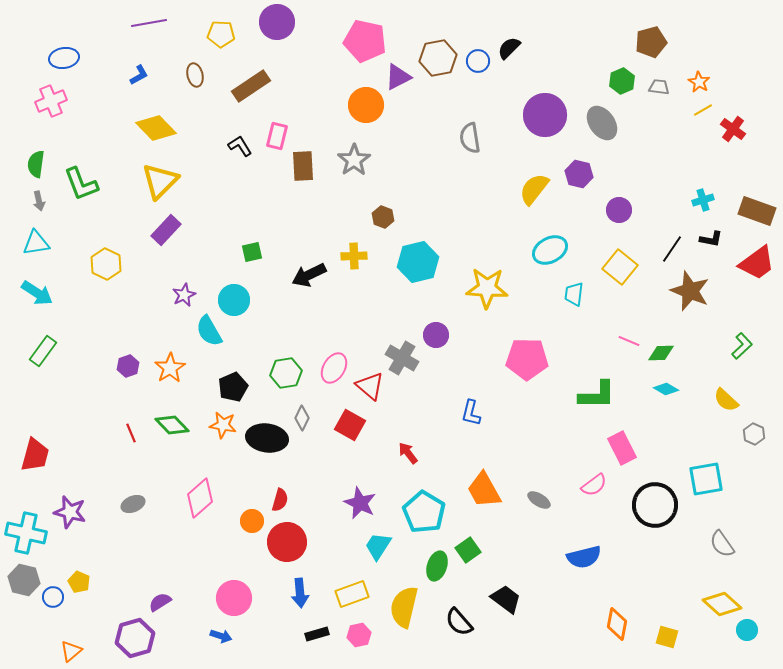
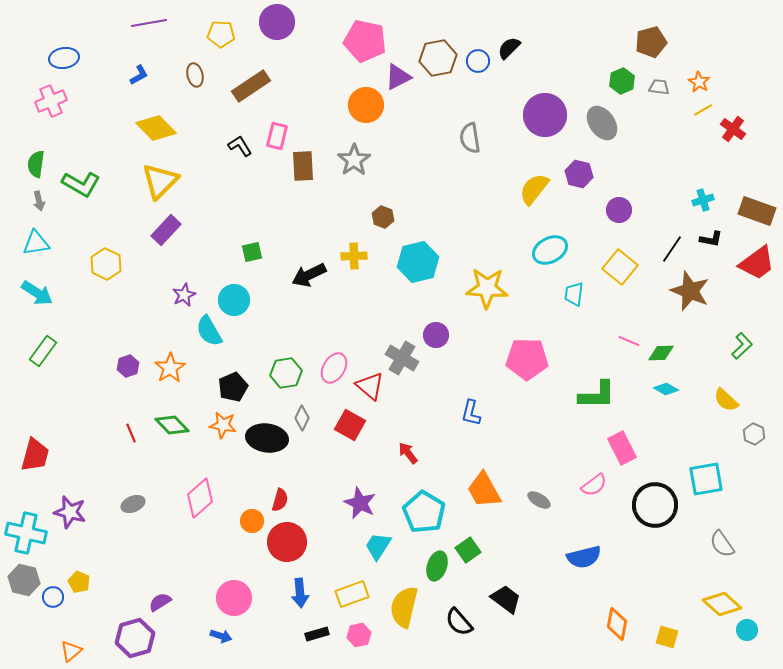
green L-shape at (81, 184): rotated 39 degrees counterclockwise
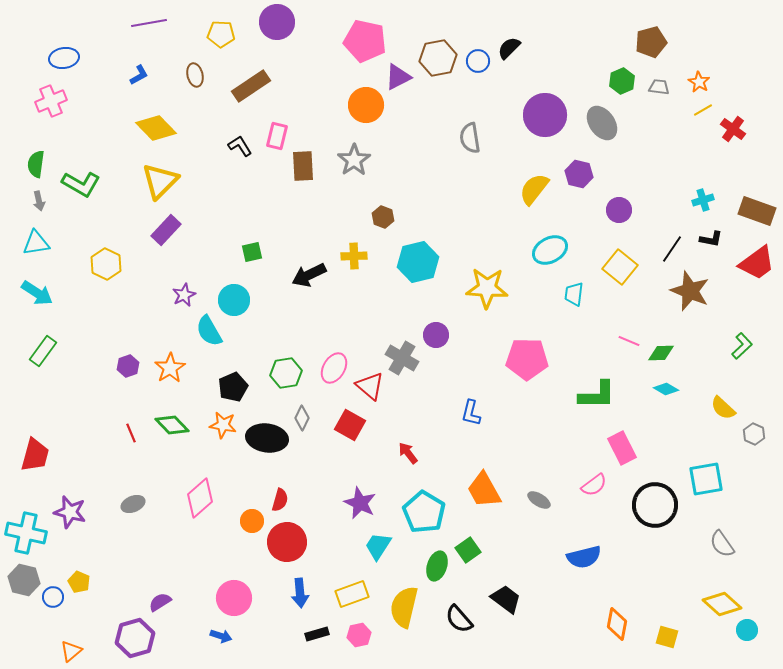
yellow semicircle at (726, 400): moved 3 px left, 8 px down
black semicircle at (459, 622): moved 3 px up
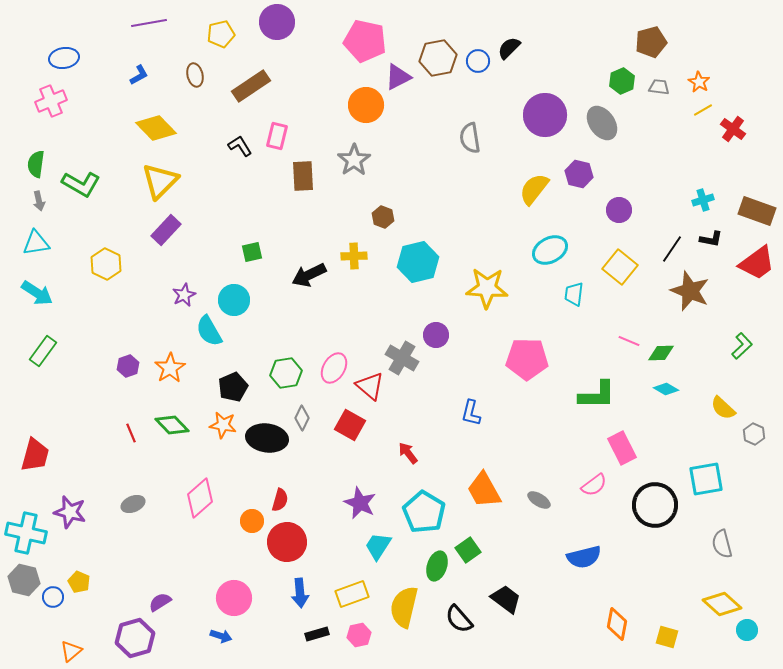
yellow pentagon at (221, 34): rotated 16 degrees counterclockwise
brown rectangle at (303, 166): moved 10 px down
gray semicircle at (722, 544): rotated 20 degrees clockwise
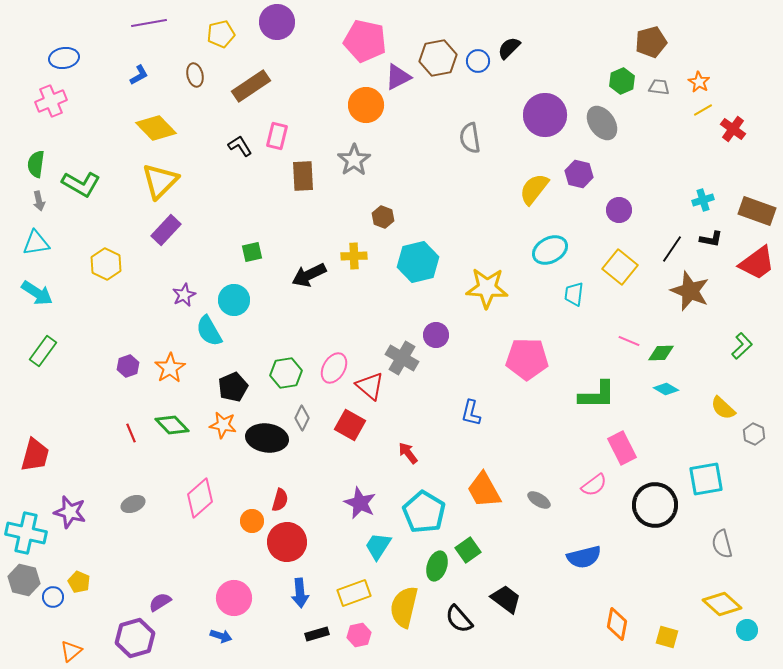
yellow rectangle at (352, 594): moved 2 px right, 1 px up
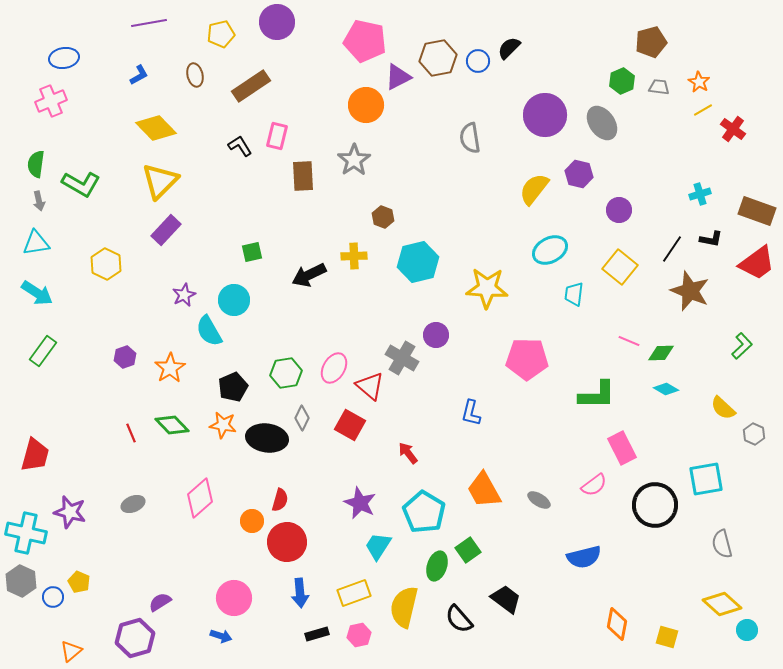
cyan cross at (703, 200): moved 3 px left, 6 px up
purple hexagon at (128, 366): moved 3 px left, 9 px up
gray hexagon at (24, 580): moved 3 px left, 1 px down; rotated 12 degrees clockwise
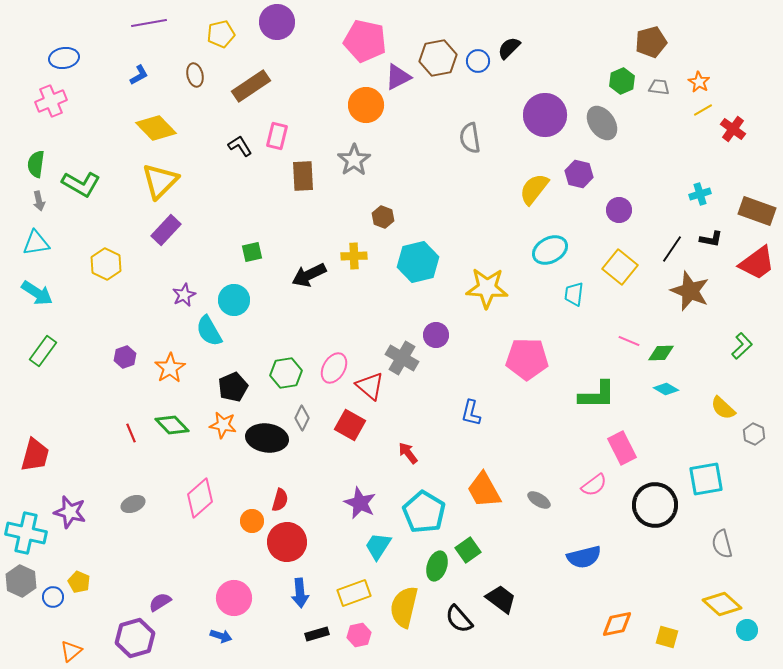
black trapezoid at (506, 599): moved 5 px left
orange diamond at (617, 624): rotated 68 degrees clockwise
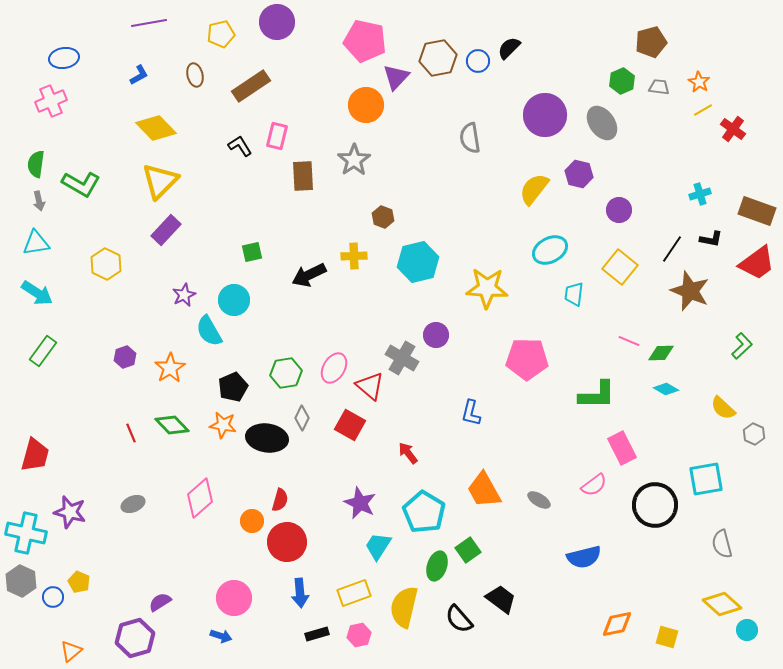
purple triangle at (398, 77): moved 2 px left; rotated 20 degrees counterclockwise
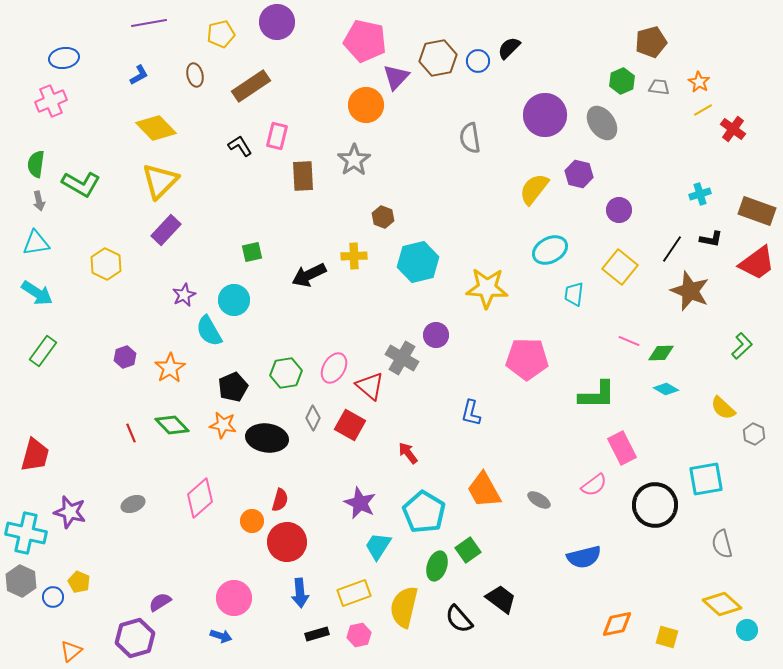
gray diamond at (302, 418): moved 11 px right
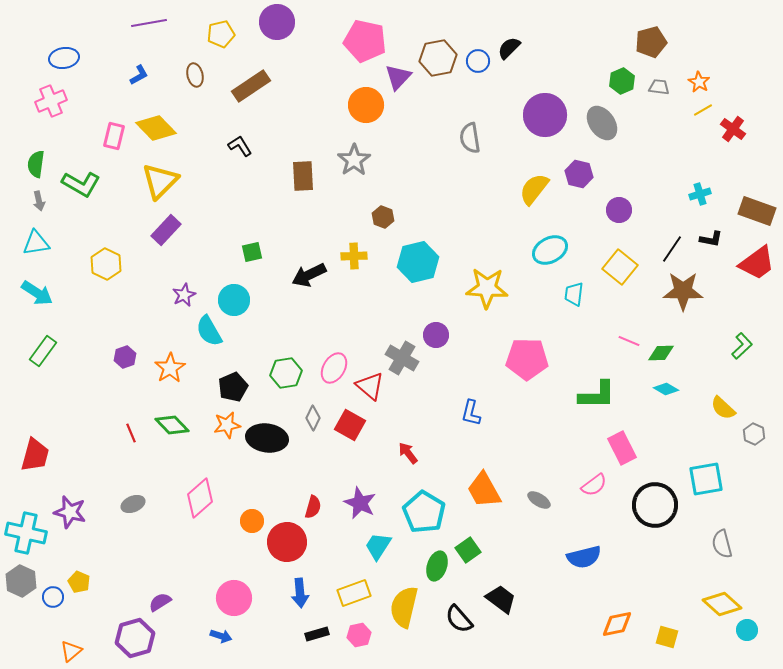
purple triangle at (396, 77): moved 2 px right
pink rectangle at (277, 136): moved 163 px left
brown star at (690, 291): moved 7 px left; rotated 21 degrees counterclockwise
orange star at (223, 425): moved 4 px right; rotated 20 degrees counterclockwise
red semicircle at (280, 500): moved 33 px right, 7 px down
